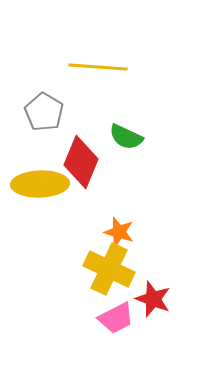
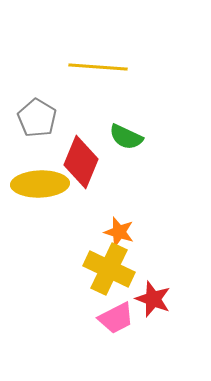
gray pentagon: moved 7 px left, 6 px down
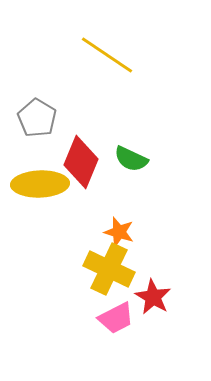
yellow line: moved 9 px right, 12 px up; rotated 30 degrees clockwise
green semicircle: moved 5 px right, 22 px down
red star: moved 2 px up; rotated 9 degrees clockwise
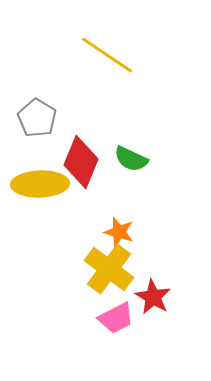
yellow cross: rotated 12 degrees clockwise
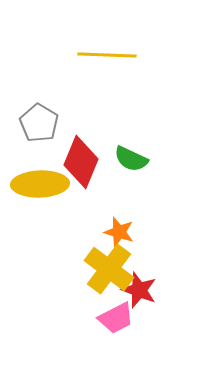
yellow line: rotated 32 degrees counterclockwise
gray pentagon: moved 2 px right, 5 px down
red star: moved 14 px left, 7 px up; rotated 9 degrees counterclockwise
